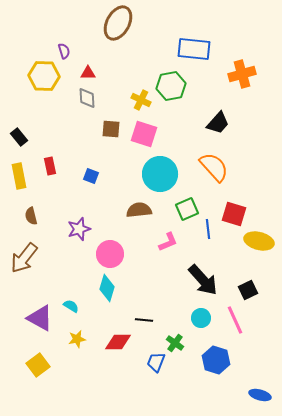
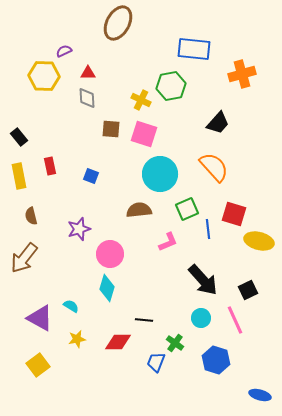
purple semicircle at (64, 51): rotated 98 degrees counterclockwise
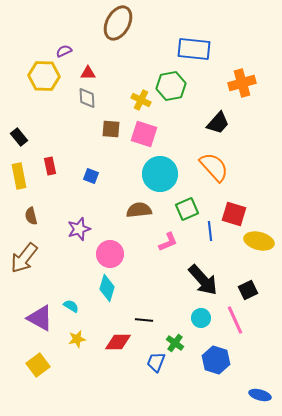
orange cross at (242, 74): moved 9 px down
blue line at (208, 229): moved 2 px right, 2 px down
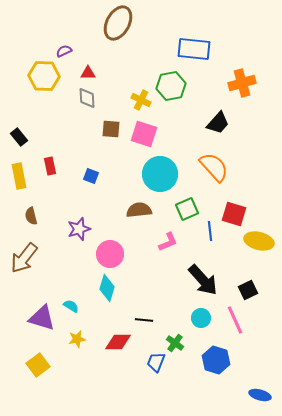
purple triangle at (40, 318): moved 2 px right; rotated 12 degrees counterclockwise
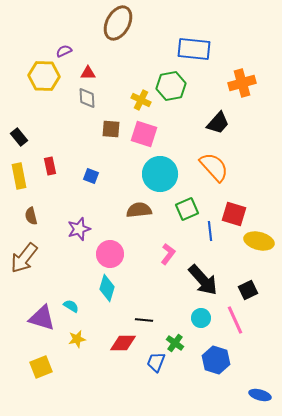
pink L-shape at (168, 242): moved 12 px down; rotated 30 degrees counterclockwise
red diamond at (118, 342): moved 5 px right, 1 px down
yellow square at (38, 365): moved 3 px right, 2 px down; rotated 15 degrees clockwise
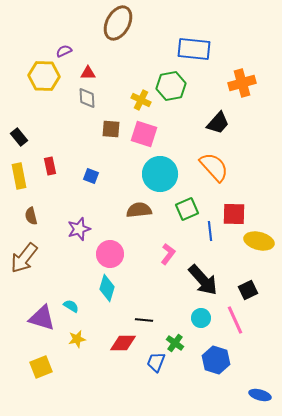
red square at (234, 214): rotated 15 degrees counterclockwise
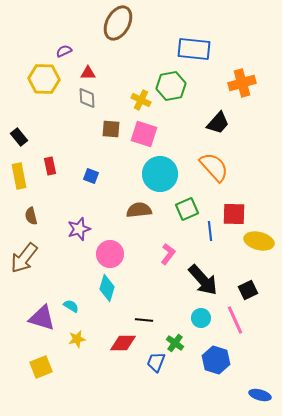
yellow hexagon at (44, 76): moved 3 px down
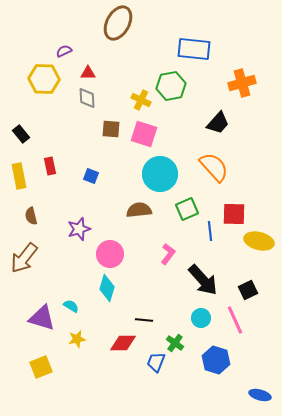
black rectangle at (19, 137): moved 2 px right, 3 px up
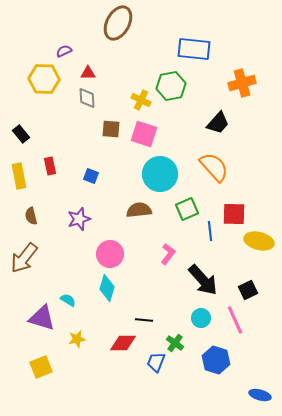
purple star at (79, 229): moved 10 px up
cyan semicircle at (71, 306): moved 3 px left, 6 px up
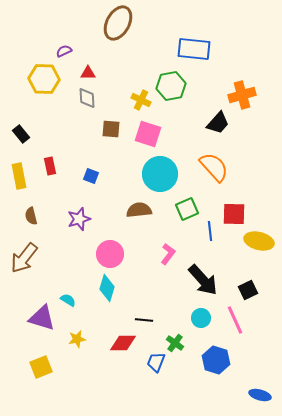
orange cross at (242, 83): moved 12 px down
pink square at (144, 134): moved 4 px right
